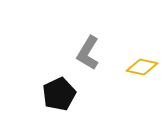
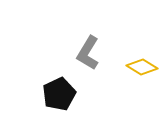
yellow diamond: rotated 20 degrees clockwise
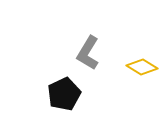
black pentagon: moved 5 px right
